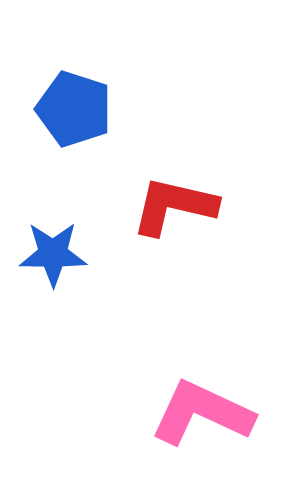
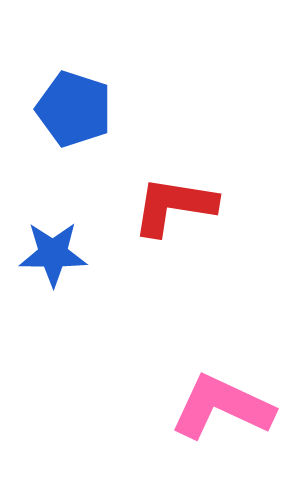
red L-shape: rotated 4 degrees counterclockwise
pink L-shape: moved 20 px right, 6 px up
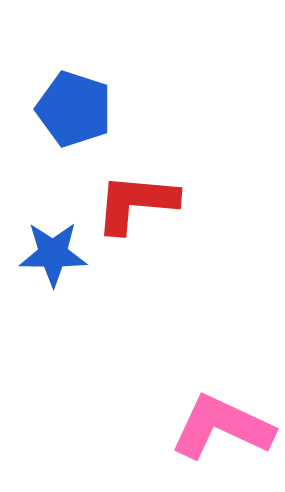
red L-shape: moved 38 px left, 3 px up; rotated 4 degrees counterclockwise
pink L-shape: moved 20 px down
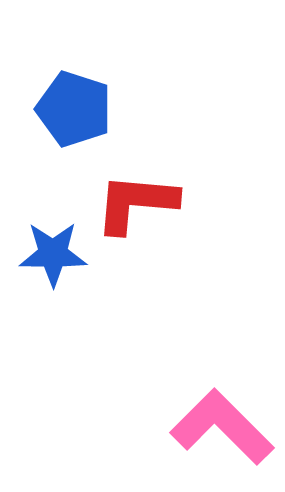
pink L-shape: rotated 20 degrees clockwise
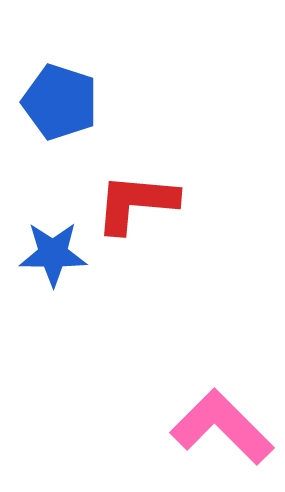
blue pentagon: moved 14 px left, 7 px up
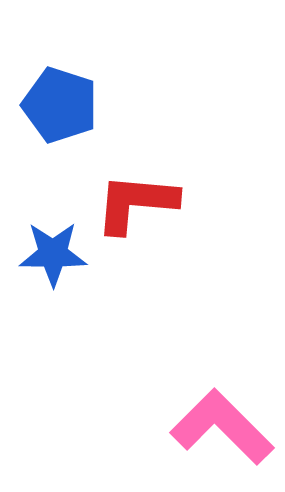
blue pentagon: moved 3 px down
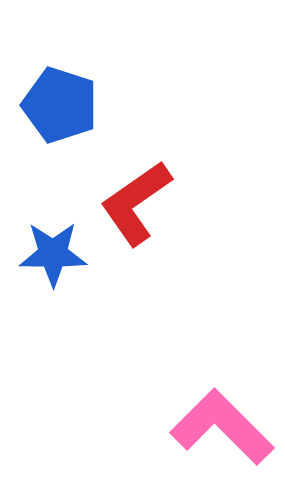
red L-shape: rotated 40 degrees counterclockwise
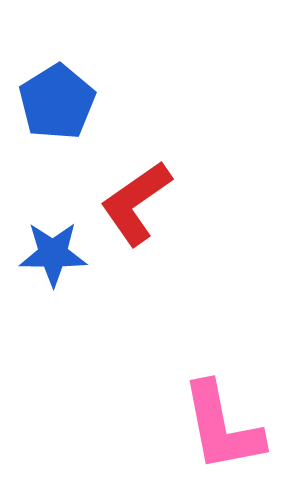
blue pentagon: moved 3 px left, 3 px up; rotated 22 degrees clockwise
pink L-shape: rotated 146 degrees counterclockwise
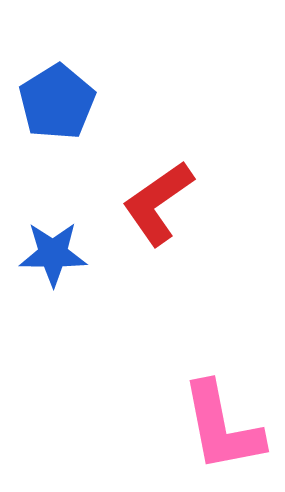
red L-shape: moved 22 px right
